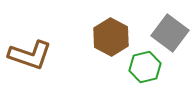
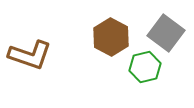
gray square: moved 4 px left
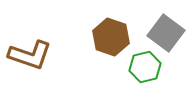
brown hexagon: rotated 9 degrees counterclockwise
